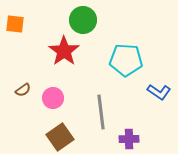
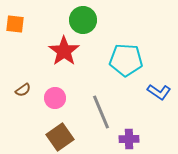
pink circle: moved 2 px right
gray line: rotated 16 degrees counterclockwise
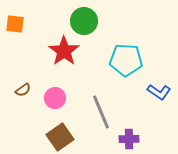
green circle: moved 1 px right, 1 px down
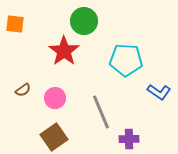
brown square: moved 6 px left
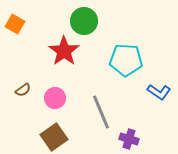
orange square: rotated 24 degrees clockwise
purple cross: rotated 18 degrees clockwise
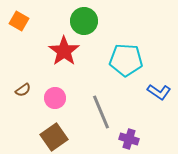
orange square: moved 4 px right, 3 px up
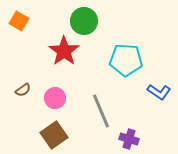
gray line: moved 1 px up
brown square: moved 2 px up
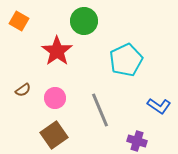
red star: moved 7 px left
cyan pentagon: rotated 28 degrees counterclockwise
blue L-shape: moved 14 px down
gray line: moved 1 px left, 1 px up
purple cross: moved 8 px right, 2 px down
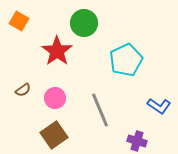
green circle: moved 2 px down
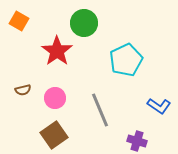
brown semicircle: rotated 21 degrees clockwise
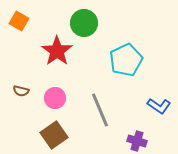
brown semicircle: moved 2 px left, 1 px down; rotated 28 degrees clockwise
